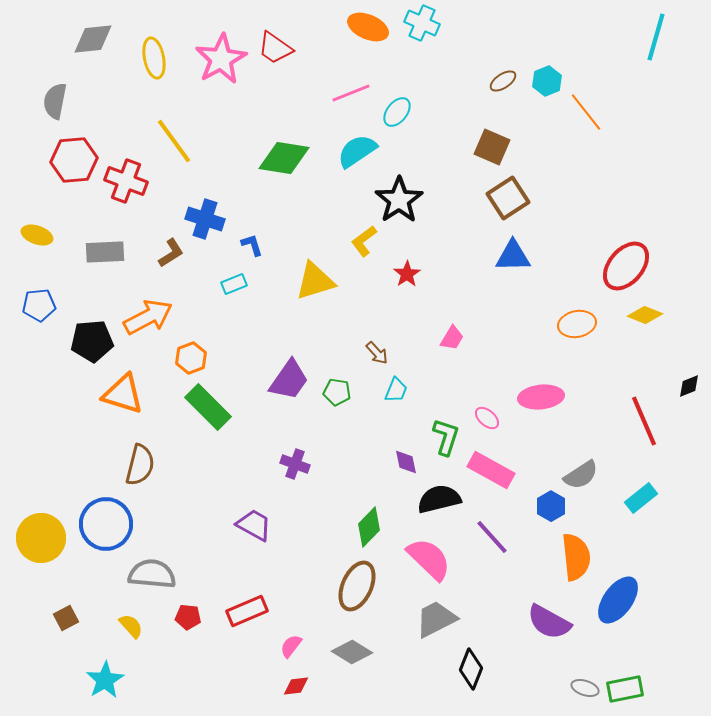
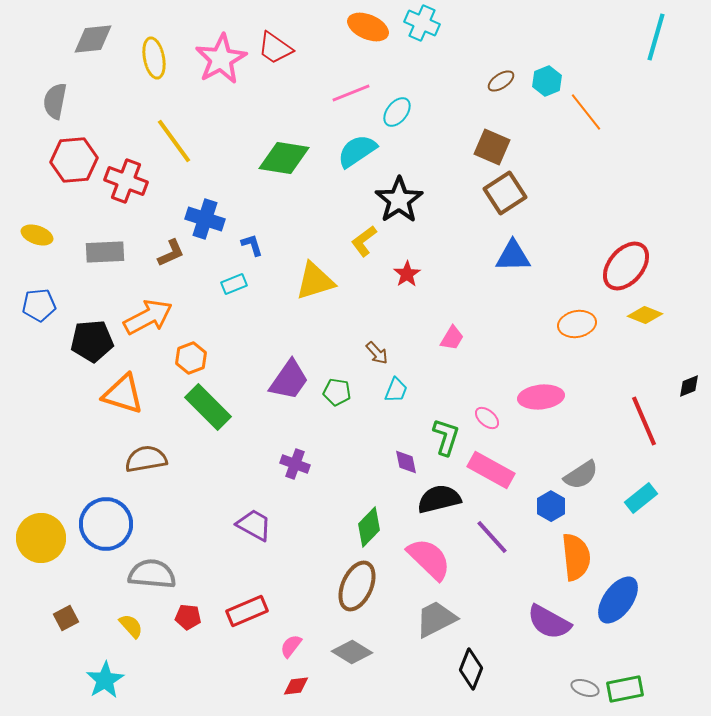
brown ellipse at (503, 81): moved 2 px left
brown square at (508, 198): moved 3 px left, 5 px up
brown L-shape at (171, 253): rotated 8 degrees clockwise
brown semicircle at (140, 465): moved 6 px right, 6 px up; rotated 114 degrees counterclockwise
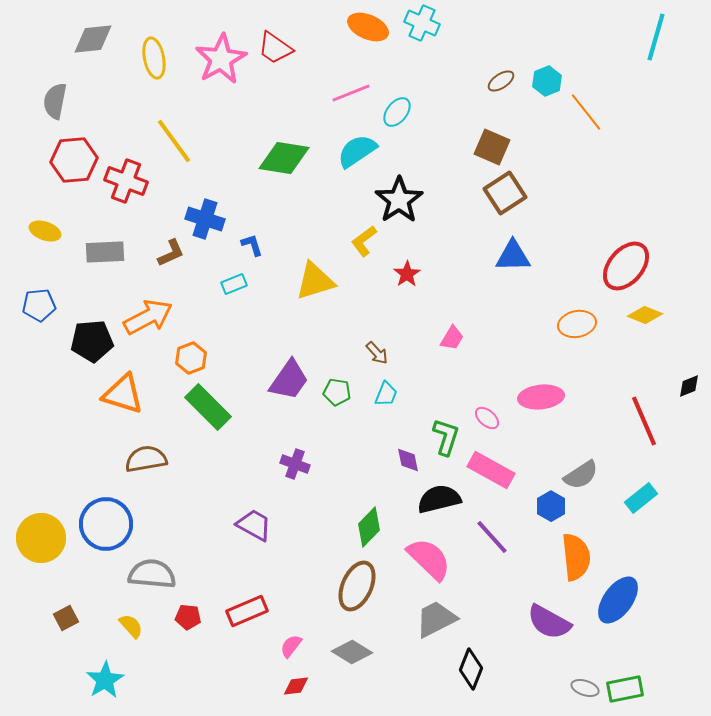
yellow ellipse at (37, 235): moved 8 px right, 4 px up
cyan trapezoid at (396, 390): moved 10 px left, 4 px down
purple diamond at (406, 462): moved 2 px right, 2 px up
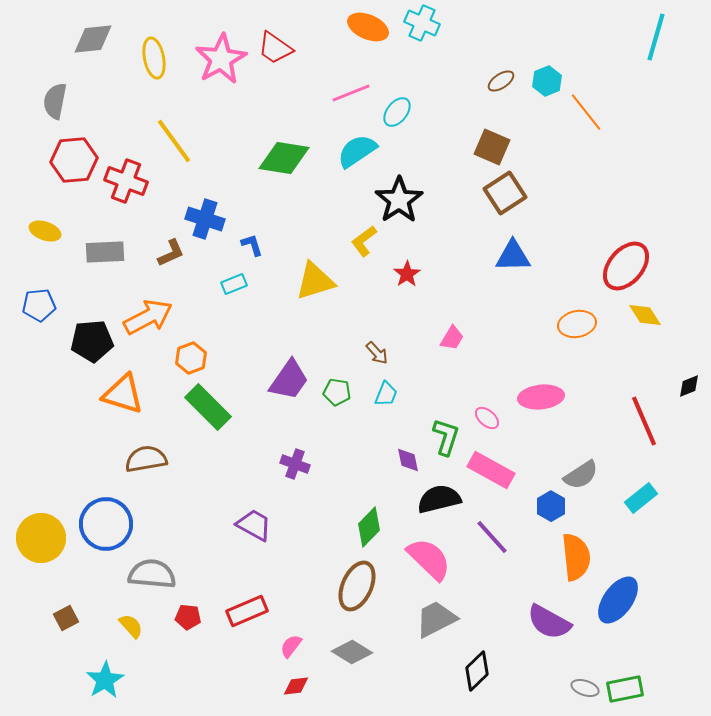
yellow diamond at (645, 315): rotated 36 degrees clockwise
black diamond at (471, 669): moved 6 px right, 2 px down; rotated 24 degrees clockwise
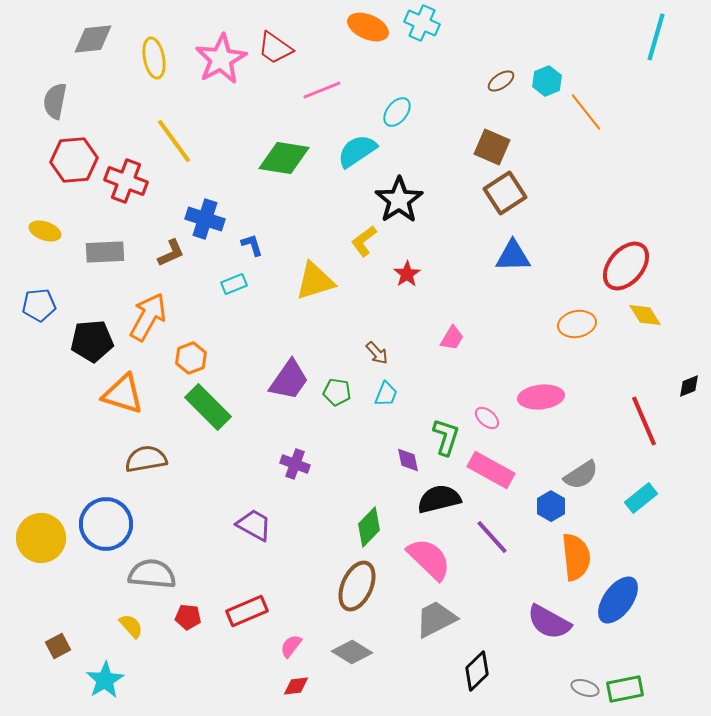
pink line at (351, 93): moved 29 px left, 3 px up
orange arrow at (148, 317): rotated 33 degrees counterclockwise
brown square at (66, 618): moved 8 px left, 28 px down
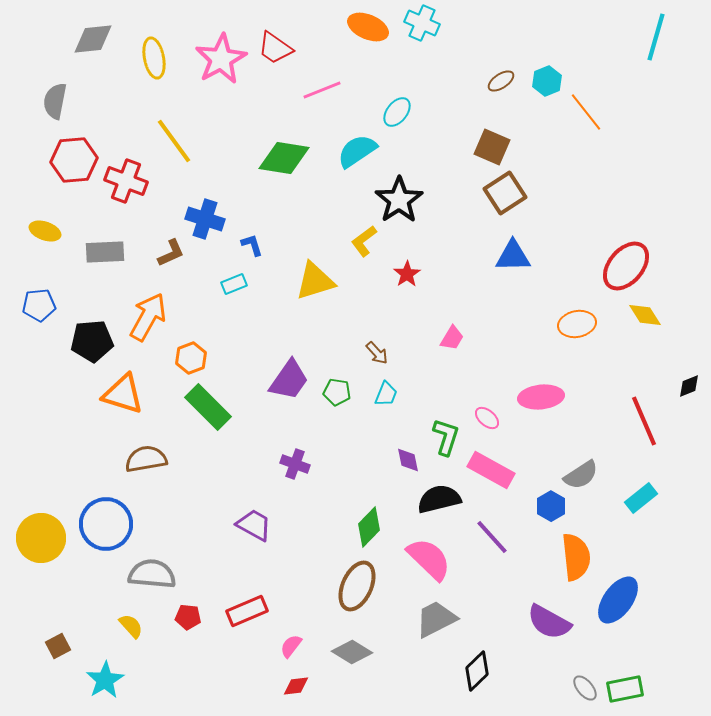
gray ellipse at (585, 688): rotated 32 degrees clockwise
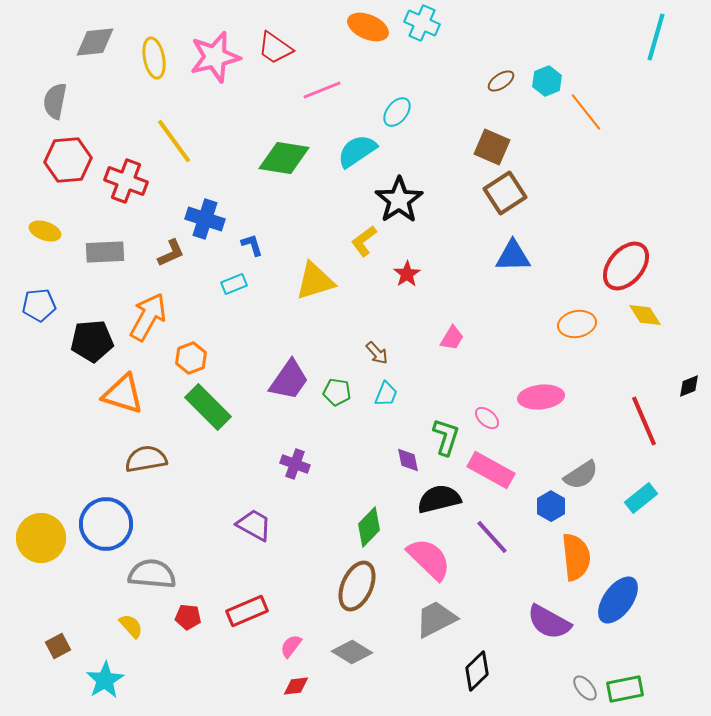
gray diamond at (93, 39): moved 2 px right, 3 px down
pink star at (221, 59): moved 6 px left, 2 px up; rotated 15 degrees clockwise
red hexagon at (74, 160): moved 6 px left
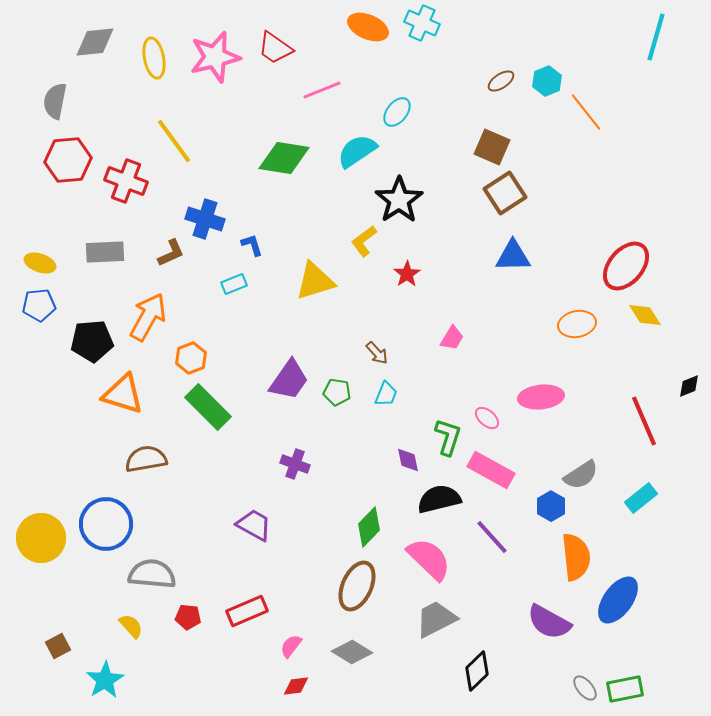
yellow ellipse at (45, 231): moved 5 px left, 32 px down
green L-shape at (446, 437): moved 2 px right
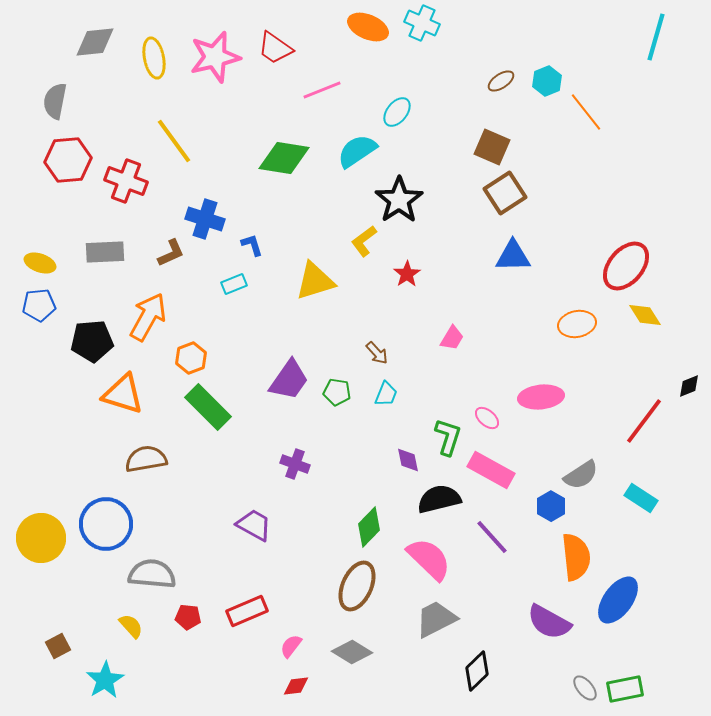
red line at (644, 421): rotated 60 degrees clockwise
cyan rectangle at (641, 498): rotated 72 degrees clockwise
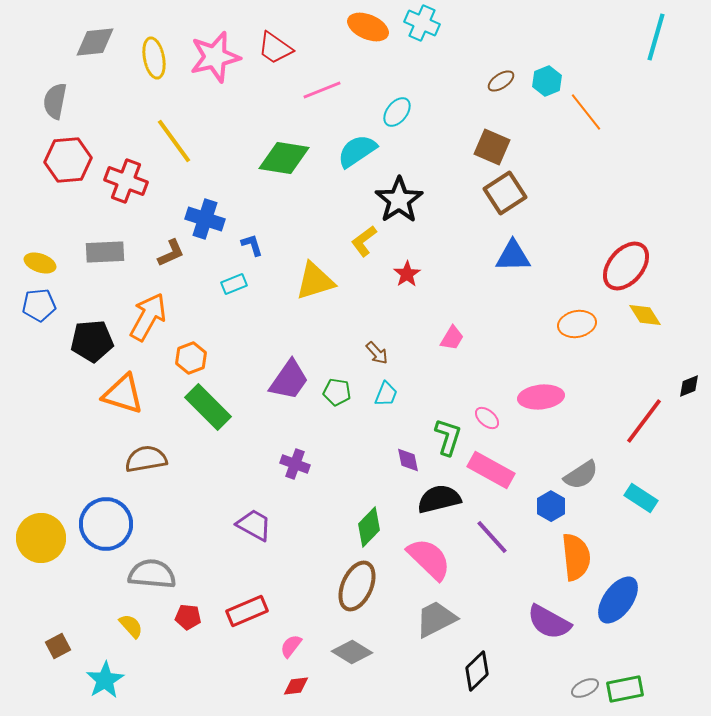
gray ellipse at (585, 688): rotated 76 degrees counterclockwise
